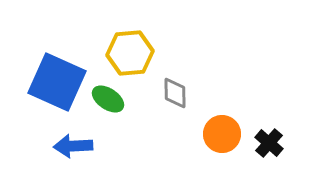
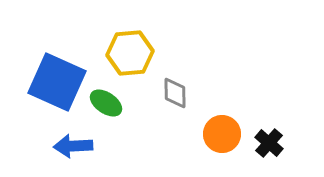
green ellipse: moved 2 px left, 4 px down
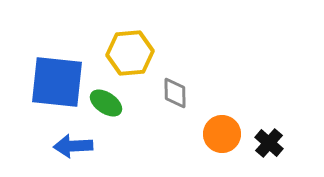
blue square: rotated 18 degrees counterclockwise
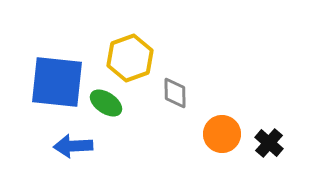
yellow hexagon: moved 5 px down; rotated 15 degrees counterclockwise
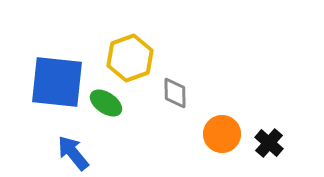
blue arrow: moved 7 px down; rotated 54 degrees clockwise
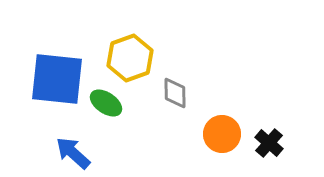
blue square: moved 3 px up
blue arrow: rotated 9 degrees counterclockwise
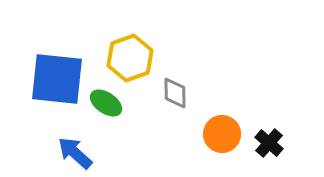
blue arrow: moved 2 px right
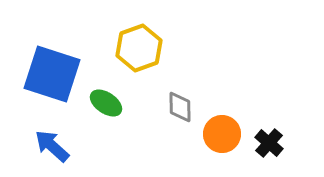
yellow hexagon: moved 9 px right, 10 px up
blue square: moved 5 px left, 5 px up; rotated 12 degrees clockwise
gray diamond: moved 5 px right, 14 px down
blue arrow: moved 23 px left, 7 px up
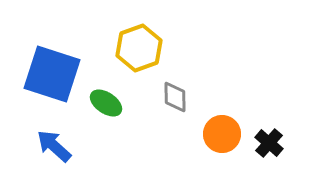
gray diamond: moved 5 px left, 10 px up
blue arrow: moved 2 px right
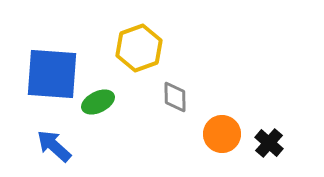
blue square: rotated 14 degrees counterclockwise
green ellipse: moved 8 px left, 1 px up; rotated 60 degrees counterclockwise
